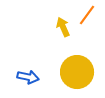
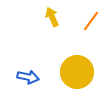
orange line: moved 4 px right, 6 px down
yellow arrow: moved 11 px left, 10 px up
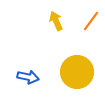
yellow arrow: moved 4 px right, 4 px down
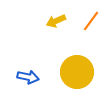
yellow arrow: rotated 90 degrees counterclockwise
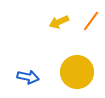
yellow arrow: moved 3 px right, 1 px down
